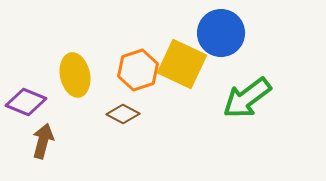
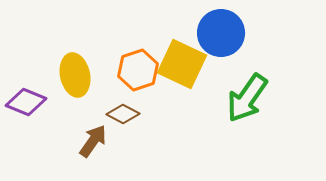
green arrow: rotated 18 degrees counterclockwise
brown arrow: moved 50 px right; rotated 20 degrees clockwise
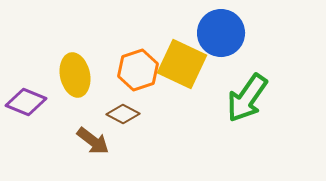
brown arrow: rotated 92 degrees clockwise
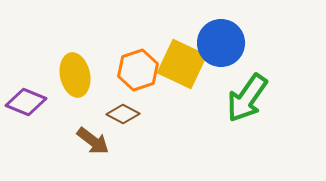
blue circle: moved 10 px down
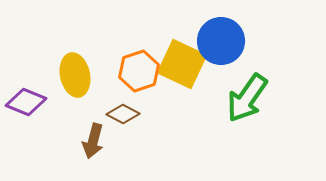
blue circle: moved 2 px up
orange hexagon: moved 1 px right, 1 px down
brown arrow: rotated 68 degrees clockwise
